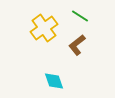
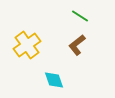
yellow cross: moved 17 px left, 17 px down
cyan diamond: moved 1 px up
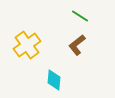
cyan diamond: rotated 25 degrees clockwise
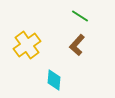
brown L-shape: rotated 10 degrees counterclockwise
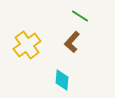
brown L-shape: moved 5 px left, 3 px up
cyan diamond: moved 8 px right
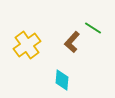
green line: moved 13 px right, 12 px down
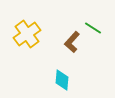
yellow cross: moved 11 px up
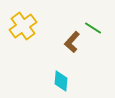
yellow cross: moved 4 px left, 8 px up
cyan diamond: moved 1 px left, 1 px down
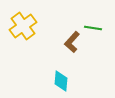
green line: rotated 24 degrees counterclockwise
